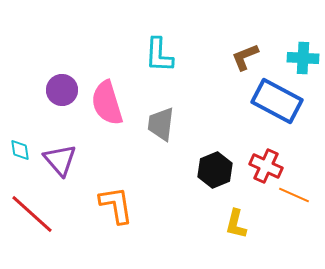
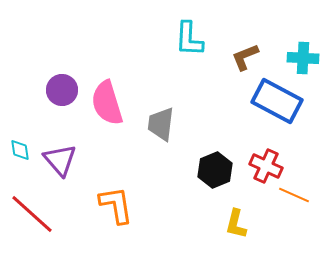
cyan L-shape: moved 30 px right, 16 px up
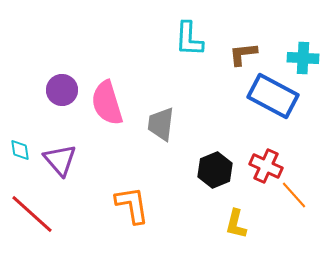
brown L-shape: moved 2 px left, 3 px up; rotated 16 degrees clockwise
blue rectangle: moved 4 px left, 5 px up
orange line: rotated 24 degrees clockwise
orange L-shape: moved 16 px right
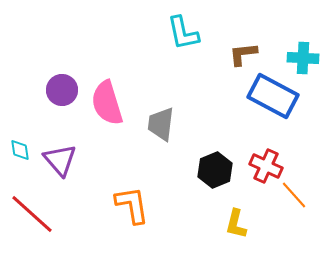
cyan L-shape: moved 6 px left, 6 px up; rotated 15 degrees counterclockwise
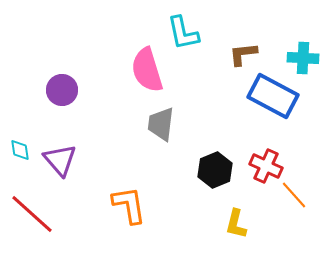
pink semicircle: moved 40 px right, 33 px up
orange L-shape: moved 3 px left
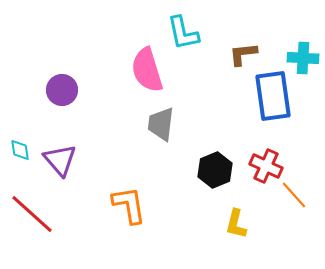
blue rectangle: rotated 54 degrees clockwise
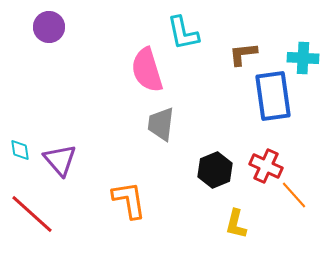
purple circle: moved 13 px left, 63 px up
orange L-shape: moved 5 px up
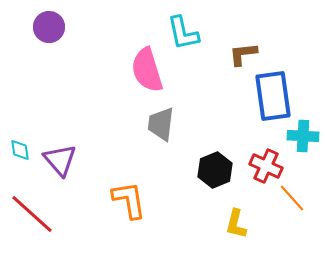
cyan cross: moved 78 px down
orange line: moved 2 px left, 3 px down
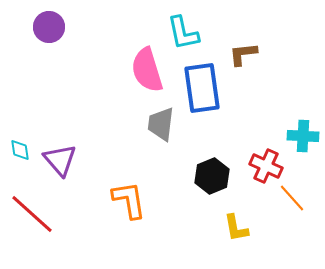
blue rectangle: moved 71 px left, 8 px up
black hexagon: moved 3 px left, 6 px down
yellow L-shape: moved 4 px down; rotated 24 degrees counterclockwise
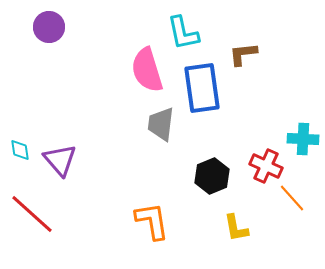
cyan cross: moved 3 px down
orange L-shape: moved 23 px right, 21 px down
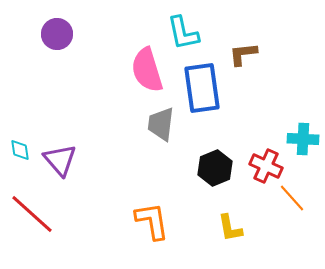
purple circle: moved 8 px right, 7 px down
black hexagon: moved 3 px right, 8 px up
yellow L-shape: moved 6 px left
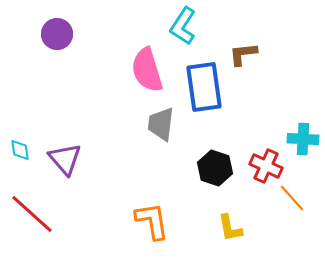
cyan L-shape: moved 7 px up; rotated 45 degrees clockwise
blue rectangle: moved 2 px right, 1 px up
purple triangle: moved 5 px right, 1 px up
black hexagon: rotated 20 degrees counterclockwise
